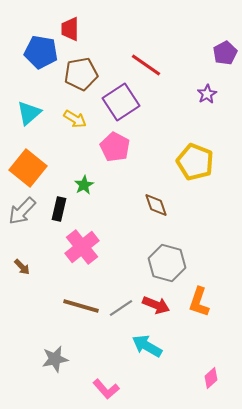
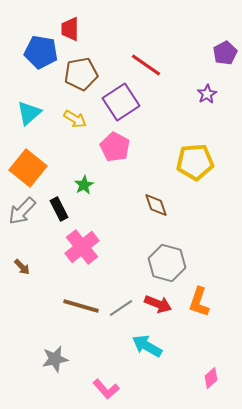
yellow pentagon: rotated 27 degrees counterclockwise
black rectangle: rotated 40 degrees counterclockwise
red arrow: moved 2 px right, 1 px up
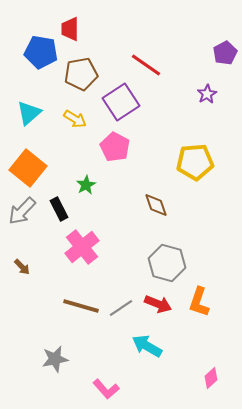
green star: moved 2 px right
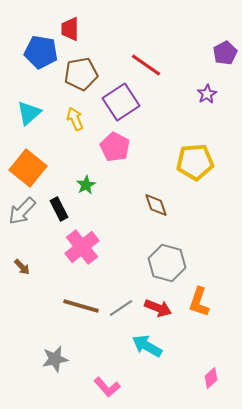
yellow arrow: rotated 145 degrees counterclockwise
red arrow: moved 4 px down
pink L-shape: moved 1 px right, 2 px up
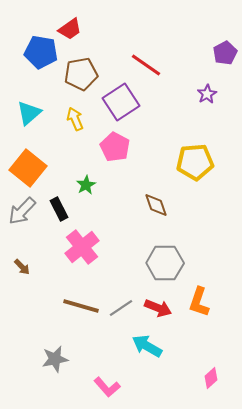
red trapezoid: rotated 125 degrees counterclockwise
gray hexagon: moved 2 px left; rotated 15 degrees counterclockwise
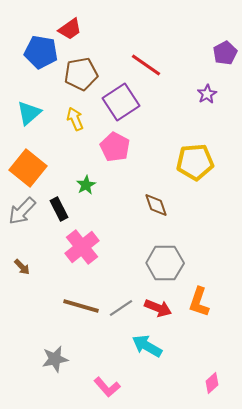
pink diamond: moved 1 px right, 5 px down
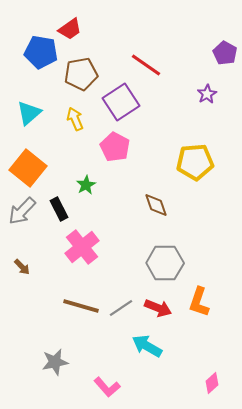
purple pentagon: rotated 15 degrees counterclockwise
gray star: moved 3 px down
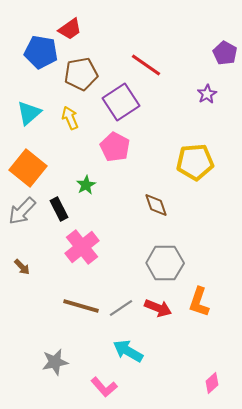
yellow arrow: moved 5 px left, 1 px up
cyan arrow: moved 19 px left, 5 px down
pink L-shape: moved 3 px left
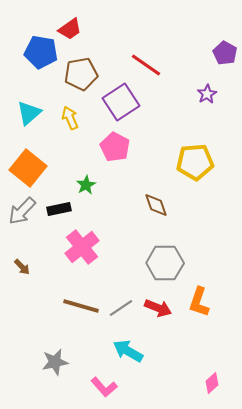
black rectangle: rotated 75 degrees counterclockwise
